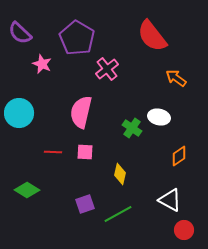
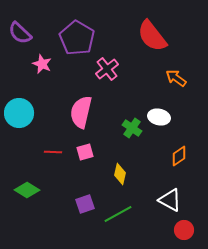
pink square: rotated 18 degrees counterclockwise
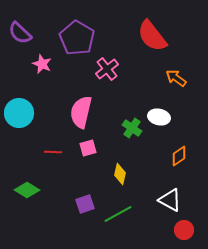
pink square: moved 3 px right, 4 px up
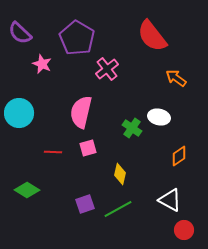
green line: moved 5 px up
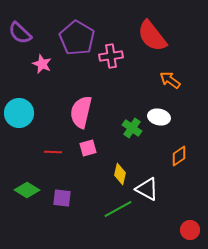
pink cross: moved 4 px right, 13 px up; rotated 30 degrees clockwise
orange arrow: moved 6 px left, 2 px down
white triangle: moved 23 px left, 11 px up
purple square: moved 23 px left, 6 px up; rotated 24 degrees clockwise
red circle: moved 6 px right
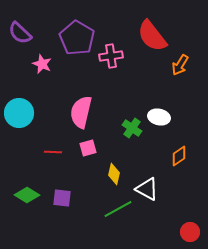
orange arrow: moved 10 px right, 15 px up; rotated 95 degrees counterclockwise
yellow diamond: moved 6 px left
green diamond: moved 5 px down
red circle: moved 2 px down
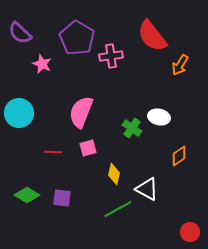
pink semicircle: rotated 8 degrees clockwise
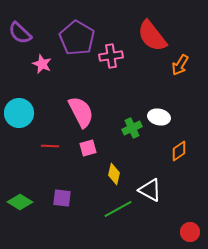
pink semicircle: rotated 132 degrees clockwise
green cross: rotated 30 degrees clockwise
red line: moved 3 px left, 6 px up
orange diamond: moved 5 px up
white triangle: moved 3 px right, 1 px down
green diamond: moved 7 px left, 7 px down
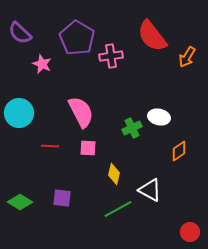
orange arrow: moved 7 px right, 8 px up
pink square: rotated 18 degrees clockwise
